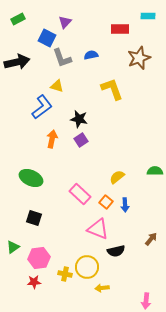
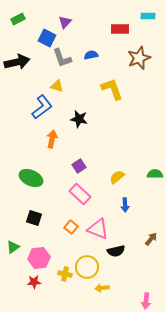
purple square: moved 2 px left, 26 px down
green semicircle: moved 3 px down
orange square: moved 35 px left, 25 px down
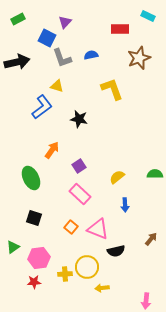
cyan rectangle: rotated 24 degrees clockwise
orange arrow: moved 11 px down; rotated 24 degrees clockwise
green ellipse: rotated 40 degrees clockwise
yellow cross: rotated 16 degrees counterclockwise
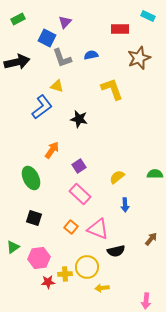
red star: moved 14 px right
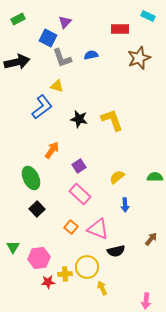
blue square: moved 1 px right
yellow L-shape: moved 31 px down
green semicircle: moved 3 px down
black square: moved 3 px right, 9 px up; rotated 28 degrees clockwise
green triangle: rotated 24 degrees counterclockwise
yellow arrow: rotated 72 degrees clockwise
